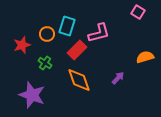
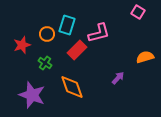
cyan rectangle: moved 1 px up
orange diamond: moved 7 px left, 7 px down
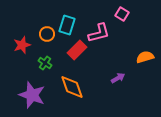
pink square: moved 16 px left, 2 px down
purple arrow: rotated 16 degrees clockwise
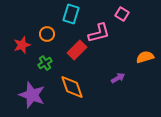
cyan rectangle: moved 4 px right, 11 px up
green cross: rotated 24 degrees clockwise
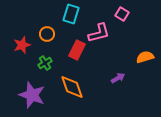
red rectangle: rotated 18 degrees counterclockwise
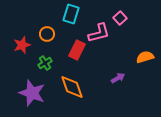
pink square: moved 2 px left, 4 px down; rotated 16 degrees clockwise
purple star: moved 2 px up
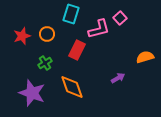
pink L-shape: moved 4 px up
red star: moved 9 px up
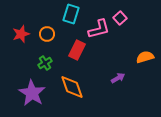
red star: moved 1 px left, 2 px up
purple star: rotated 12 degrees clockwise
